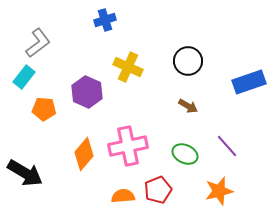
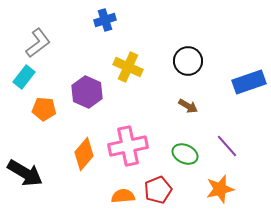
orange star: moved 1 px right, 2 px up
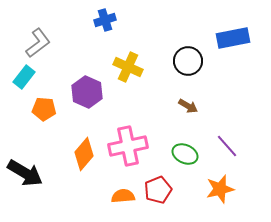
blue rectangle: moved 16 px left, 44 px up; rotated 8 degrees clockwise
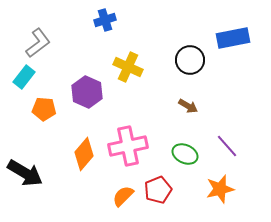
black circle: moved 2 px right, 1 px up
orange semicircle: rotated 40 degrees counterclockwise
